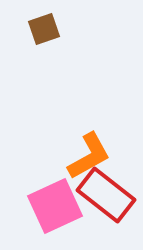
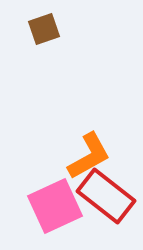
red rectangle: moved 1 px down
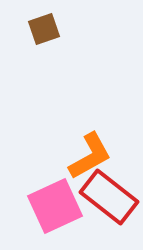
orange L-shape: moved 1 px right
red rectangle: moved 3 px right, 1 px down
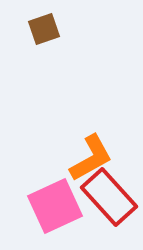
orange L-shape: moved 1 px right, 2 px down
red rectangle: rotated 10 degrees clockwise
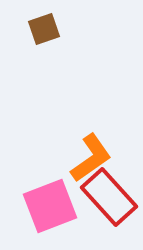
orange L-shape: rotated 6 degrees counterclockwise
pink square: moved 5 px left; rotated 4 degrees clockwise
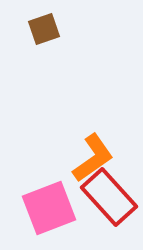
orange L-shape: moved 2 px right
pink square: moved 1 px left, 2 px down
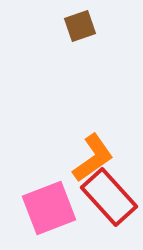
brown square: moved 36 px right, 3 px up
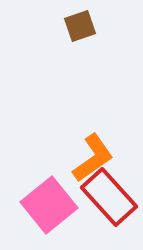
pink square: moved 3 px up; rotated 18 degrees counterclockwise
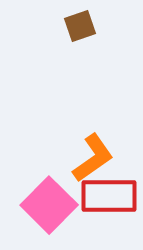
red rectangle: moved 1 px up; rotated 48 degrees counterclockwise
pink square: rotated 6 degrees counterclockwise
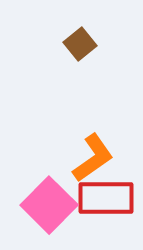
brown square: moved 18 px down; rotated 20 degrees counterclockwise
red rectangle: moved 3 px left, 2 px down
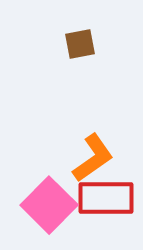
brown square: rotated 28 degrees clockwise
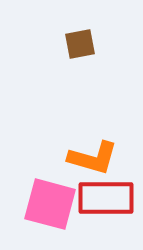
orange L-shape: rotated 51 degrees clockwise
pink square: moved 1 px right, 1 px up; rotated 30 degrees counterclockwise
